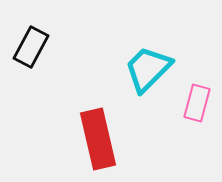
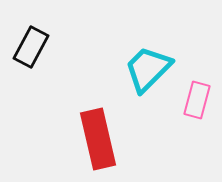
pink rectangle: moved 3 px up
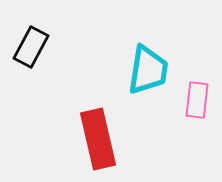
cyan trapezoid: moved 1 px down; rotated 144 degrees clockwise
pink rectangle: rotated 9 degrees counterclockwise
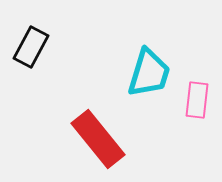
cyan trapezoid: moved 1 px right, 3 px down; rotated 8 degrees clockwise
red rectangle: rotated 26 degrees counterclockwise
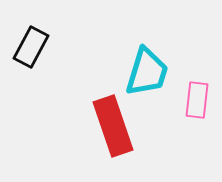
cyan trapezoid: moved 2 px left, 1 px up
red rectangle: moved 15 px right, 13 px up; rotated 20 degrees clockwise
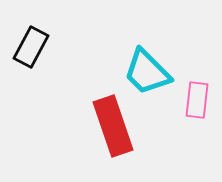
cyan trapezoid: rotated 118 degrees clockwise
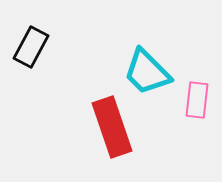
red rectangle: moved 1 px left, 1 px down
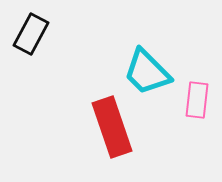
black rectangle: moved 13 px up
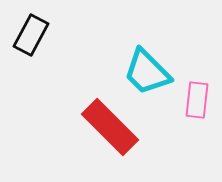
black rectangle: moved 1 px down
red rectangle: moved 2 px left; rotated 26 degrees counterclockwise
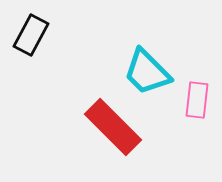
red rectangle: moved 3 px right
